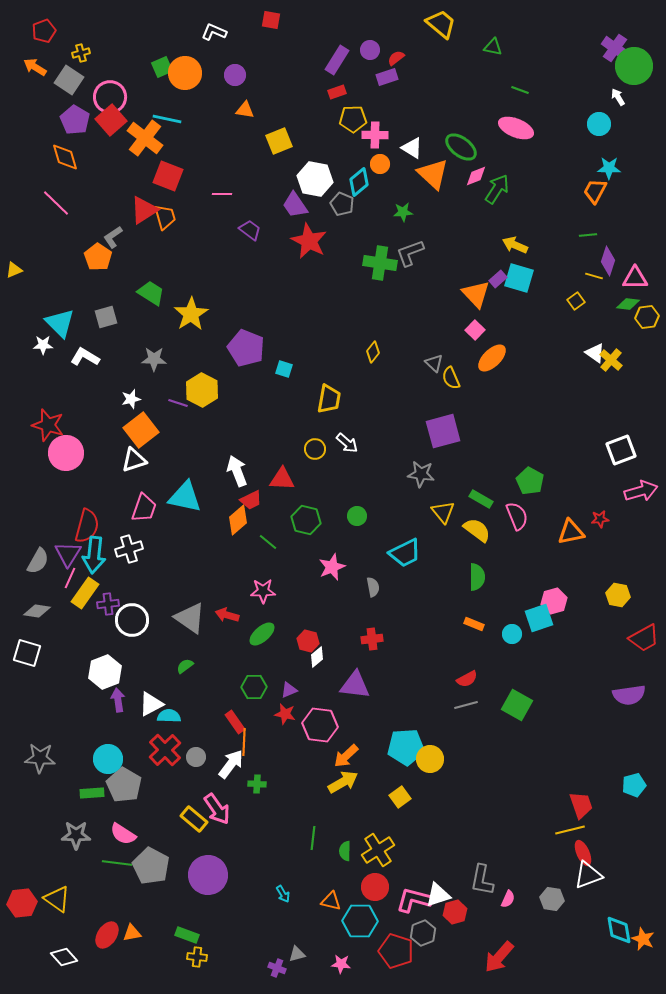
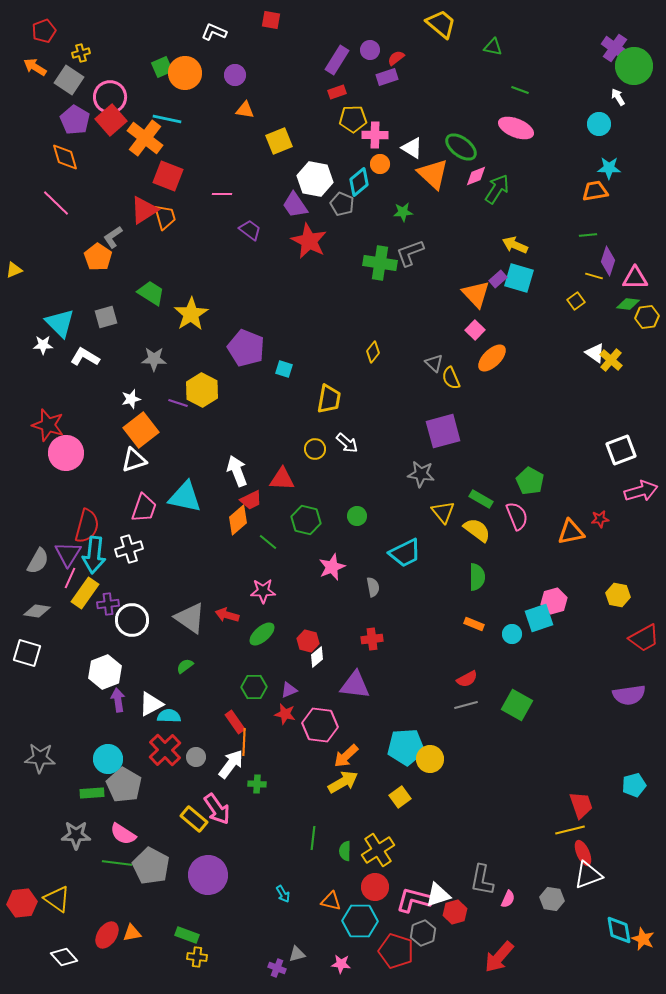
orange trapezoid at (595, 191): rotated 52 degrees clockwise
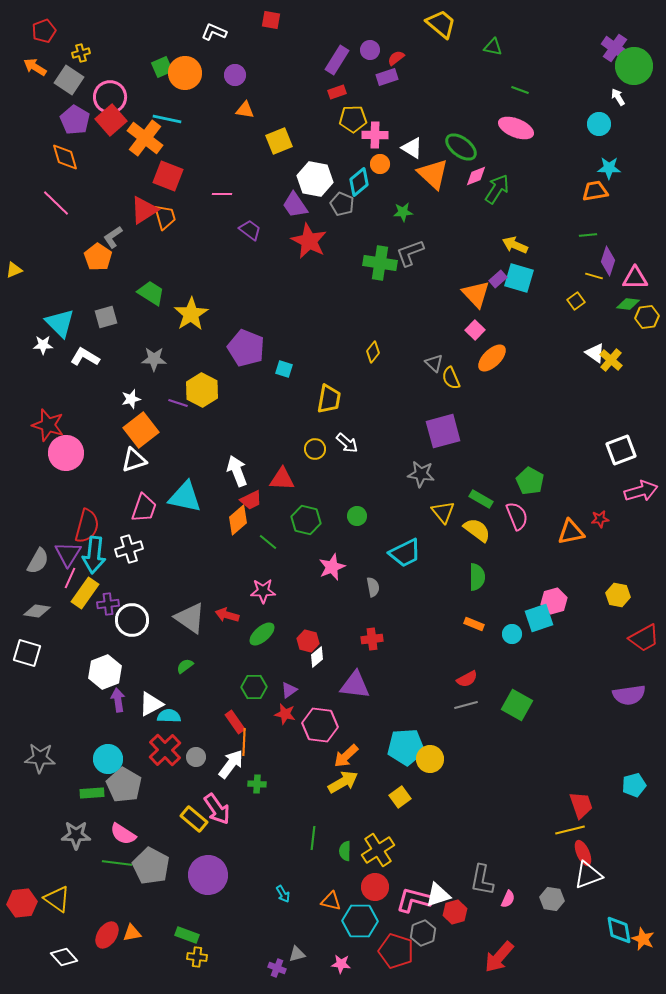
purple triangle at (289, 690): rotated 12 degrees counterclockwise
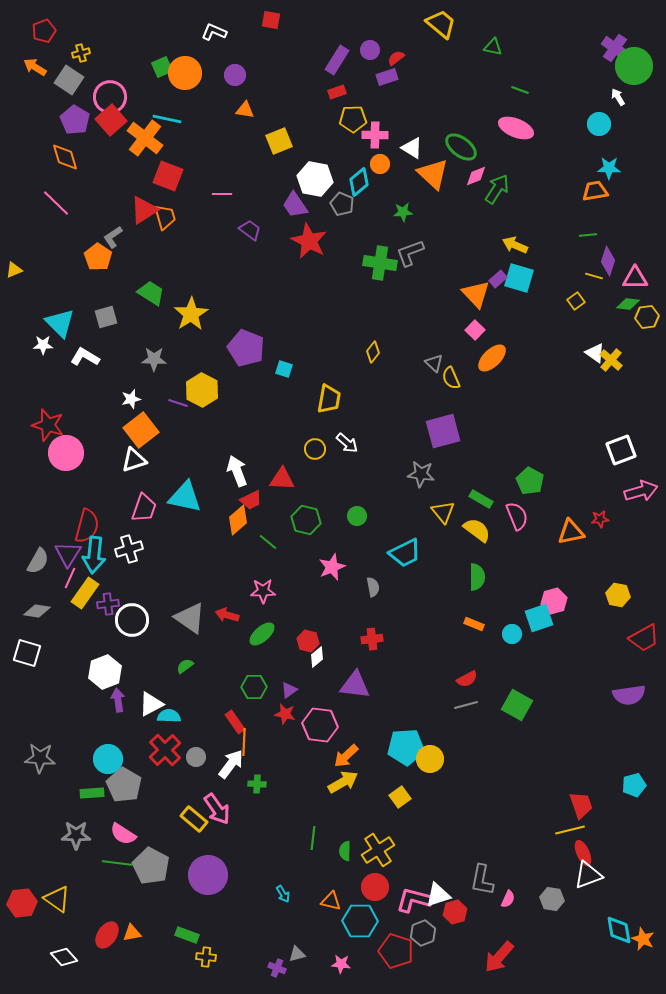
yellow cross at (197, 957): moved 9 px right
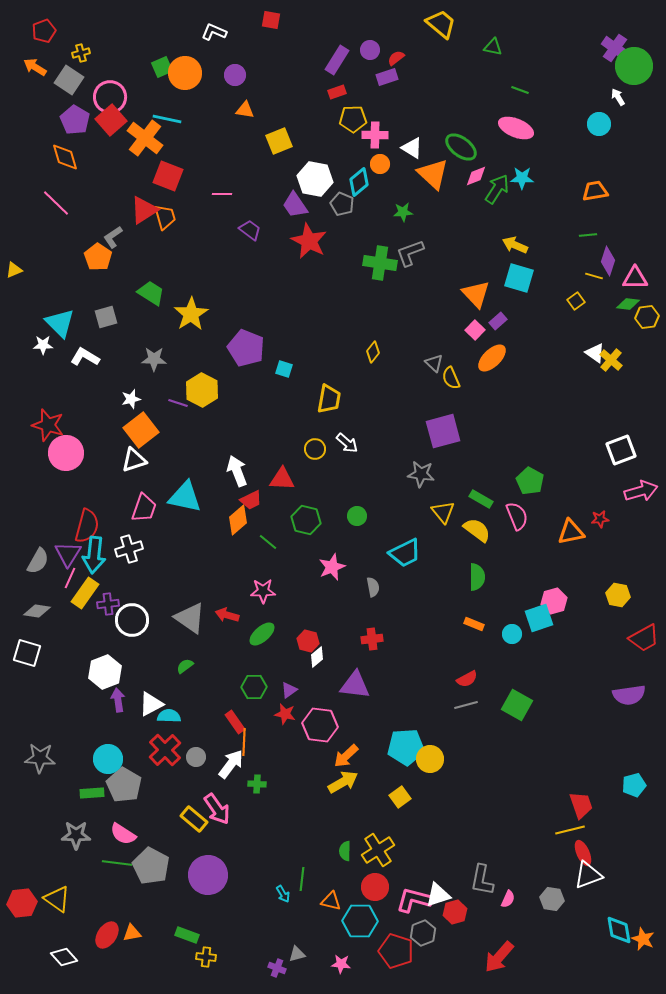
cyan star at (609, 168): moved 87 px left, 10 px down
purple rectangle at (498, 279): moved 42 px down
green line at (313, 838): moved 11 px left, 41 px down
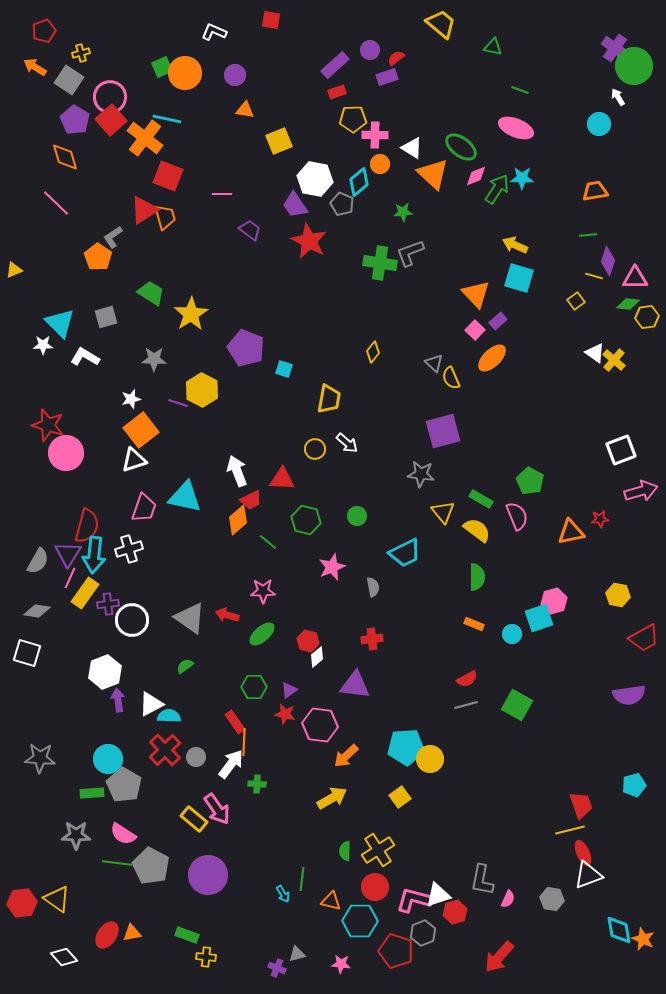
purple rectangle at (337, 60): moved 2 px left, 5 px down; rotated 16 degrees clockwise
yellow cross at (611, 360): moved 3 px right
yellow arrow at (343, 782): moved 11 px left, 16 px down
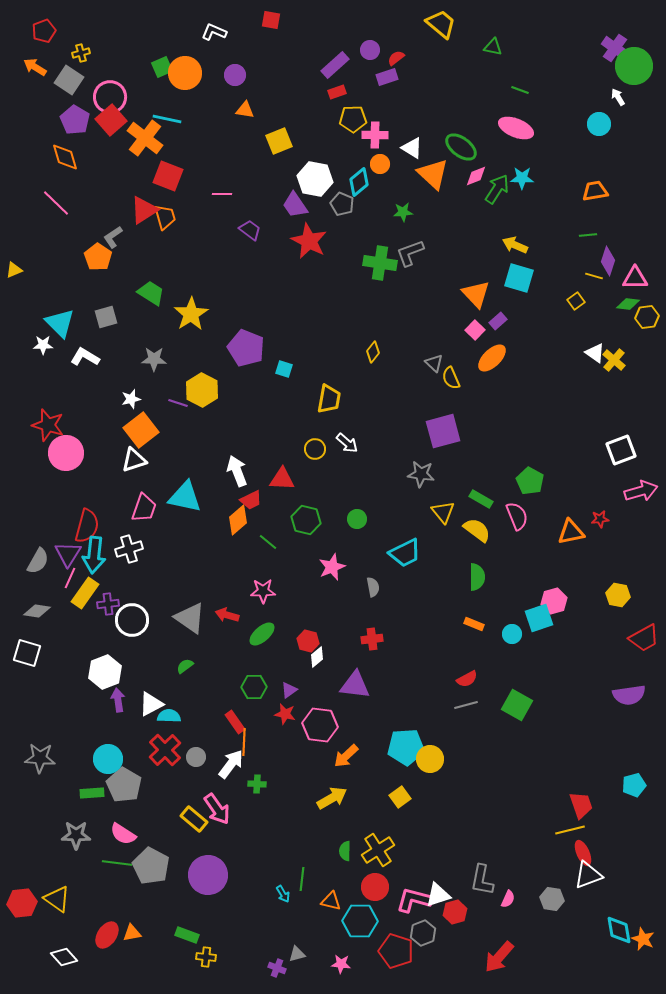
green circle at (357, 516): moved 3 px down
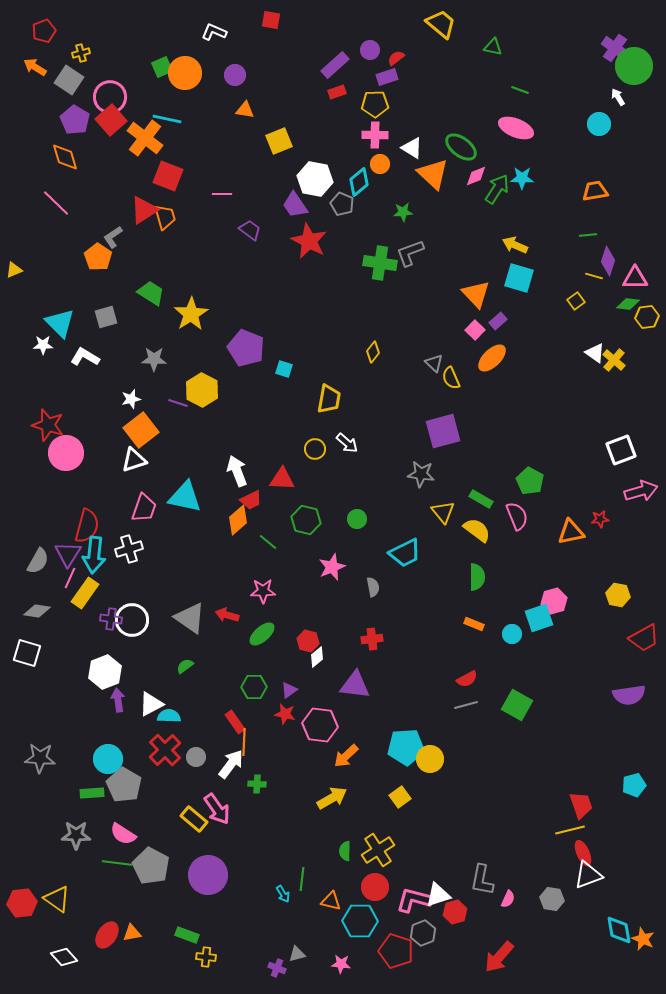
yellow pentagon at (353, 119): moved 22 px right, 15 px up
purple cross at (108, 604): moved 3 px right, 15 px down; rotated 15 degrees clockwise
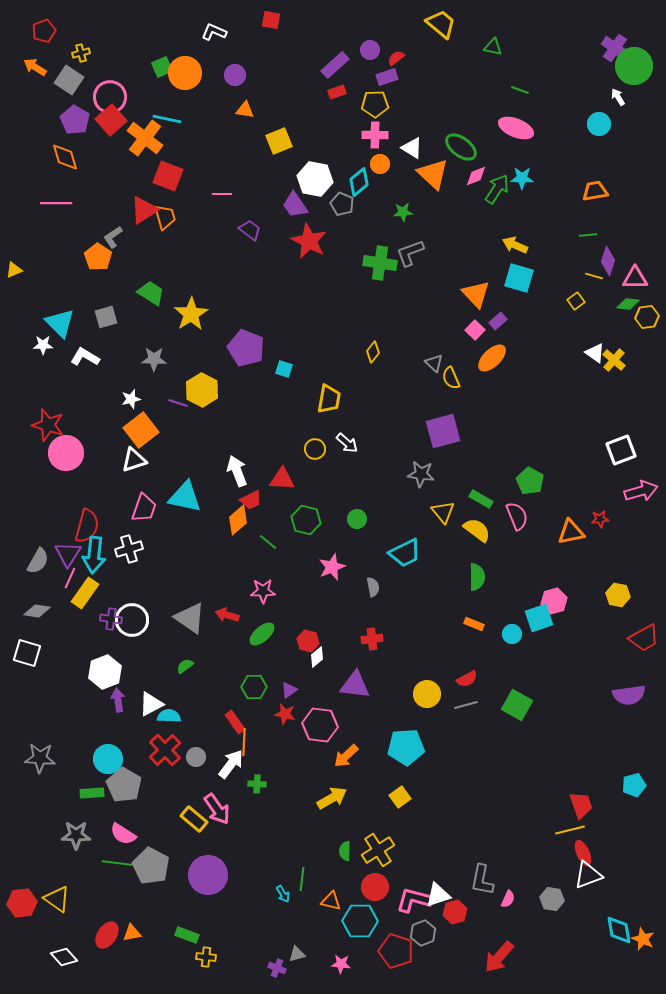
pink line at (56, 203): rotated 44 degrees counterclockwise
yellow circle at (430, 759): moved 3 px left, 65 px up
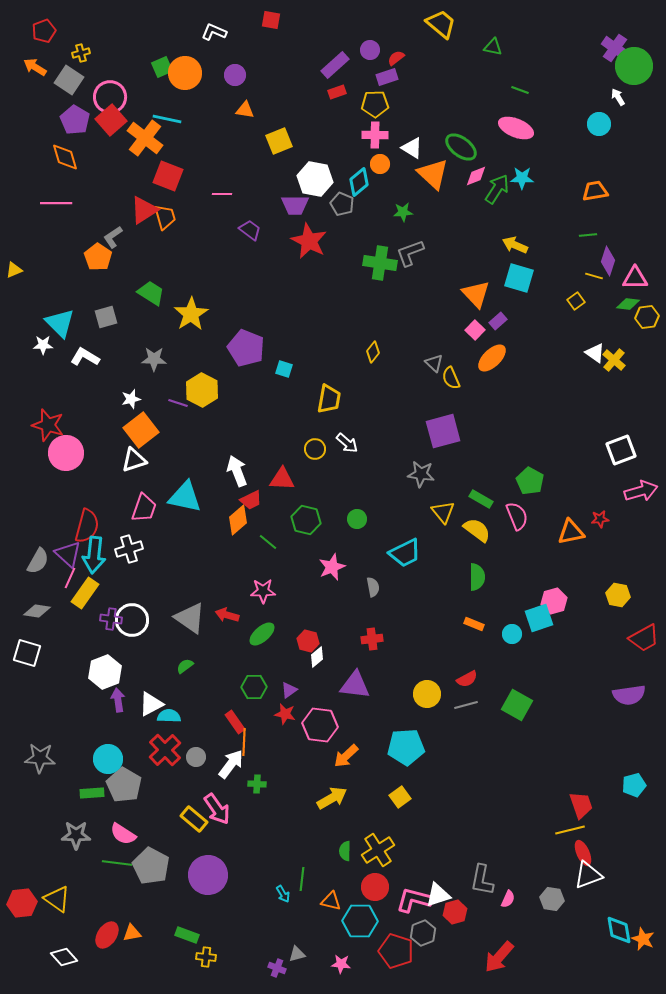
purple trapezoid at (295, 205): rotated 56 degrees counterclockwise
purple triangle at (68, 554): rotated 20 degrees counterclockwise
